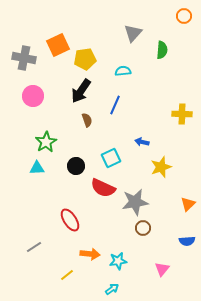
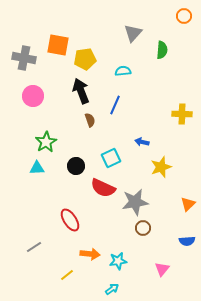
orange square: rotated 35 degrees clockwise
black arrow: rotated 125 degrees clockwise
brown semicircle: moved 3 px right
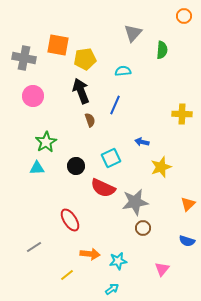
blue semicircle: rotated 21 degrees clockwise
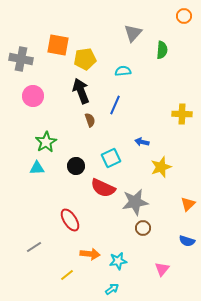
gray cross: moved 3 px left, 1 px down
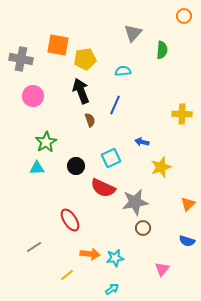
cyan star: moved 3 px left, 3 px up
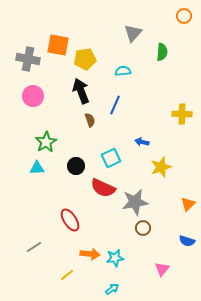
green semicircle: moved 2 px down
gray cross: moved 7 px right
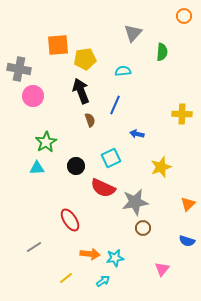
orange square: rotated 15 degrees counterclockwise
gray cross: moved 9 px left, 10 px down
blue arrow: moved 5 px left, 8 px up
yellow line: moved 1 px left, 3 px down
cyan arrow: moved 9 px left, 8 px up
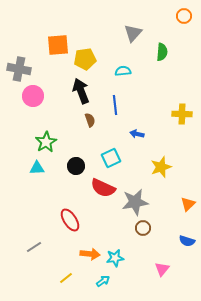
blue line: rotated 30 degrees counterclockwise
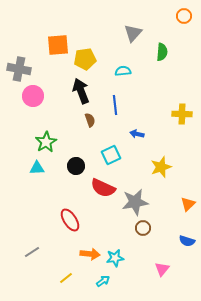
cyan square: moved 3 px up
gray line: moved 2 px left, 5 px down
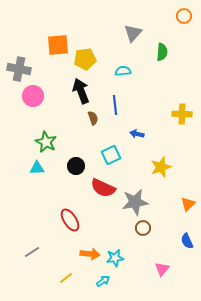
brown semicircle: moved 3 px right, 2 px up
green star: rotated 15 degrees counterclockwise
blue semicircle: rotated 49 degrees clockwise
